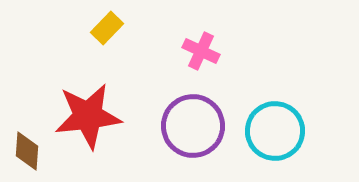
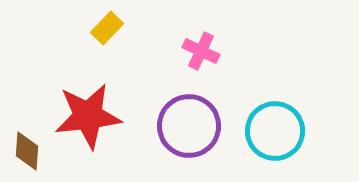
purple circle: moved 4 px left
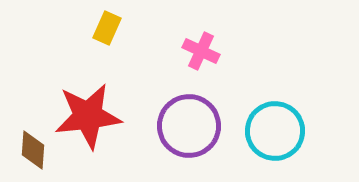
yellow rectangle: rotated 20 degrees counterclockwise
brown diamond: moved 6 px right, 1 px up
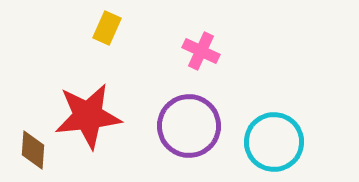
cyan circle: moved 1 px left, 11 px down
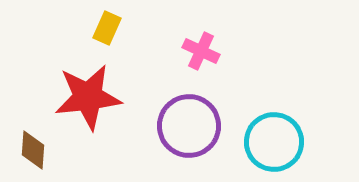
red star: moved 19 px up
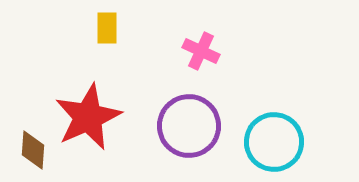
yellow rectangle: rotated 24 degrees counterclockwise
red star: moved 20 px down; rotated 18 degrees counterclockwise
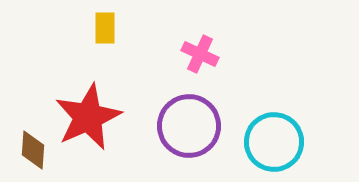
yellow rectangle: moved 2 px left
pink cross: moved 1 px left, 3 px down
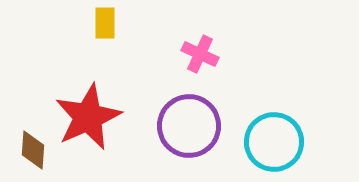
yellow rectangle: moved 5 px up
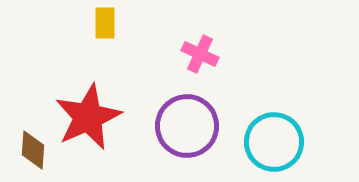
purple circle: moved 2 px left
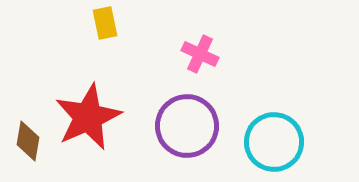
yellow rectangle: rotated 12 degrees counterclockwise
brown diamond: moved 5 px left, 9 px up; rotated 6 degrees clockwise
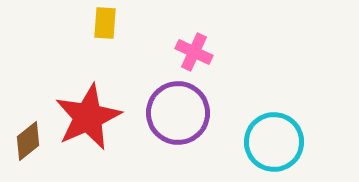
yellow rectangle: rotated 16 degrees clockwise
pink cross: moved 6 px left, 2 px up
purple circle: moved 9 px left, 13 px up
brown diamond: rotated 42 degrees clockwise
